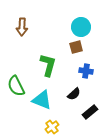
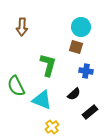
brown square: rotated 32 degrees clockwise
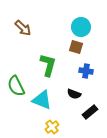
brown arrow: moved 1 px right, 1 px down; rotated 48 degrees counterclockwise
black semicircle: rotated 64 degrees clockwise
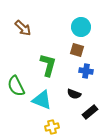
brown square: moved 1 px right, 3 px down
yellow cross: rotated 24 degrees clockwise
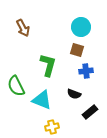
brown arrow: rotated 18 degrees clockwise
blue cross: rotated 16 degrees counterclockwise
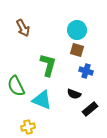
cyan circle: moved 4 px left, 3 px down
blue cross: rotated 24 degrees clockwise
black rectangle: moved 3 px up
yellow cross: moved 24 px left
